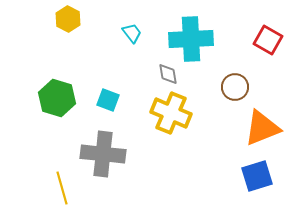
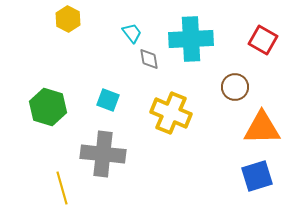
red square: moved 5 px left
gray diamond: moved 19 px left, 15 px up
green hexagon: moved 9 px left, 9 px down
orange triangle: rotated 21 degrees clockwise
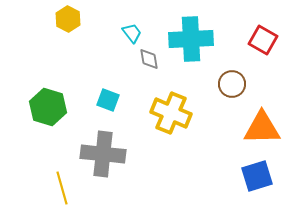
brown circle: moved 3 px left, 3 px up
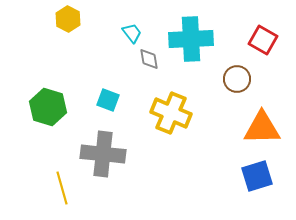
brown circle: moved 5 px right, 5 px up
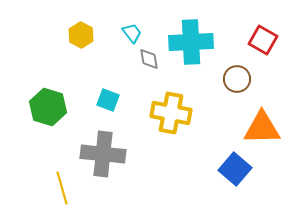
yellow hexagon: moved 13 px right, 16 px down
cyan cross: moved 3 px down
yellow cross: rotated 12 degrees counterclockwise
blue square: moved 22 px left, 7 px up; rotated 32 degrees counterclockwise
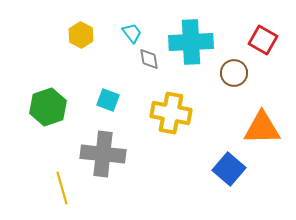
brown circle: moved 3 px left, 6 px up
green hexagon: rotated 24 degrees clockwise
blue square: moved 6 px left
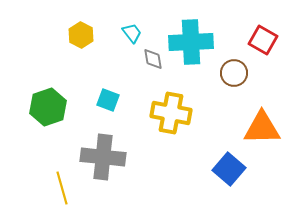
gray diamond: moved 4 px right
gray cross: moved 3 px down
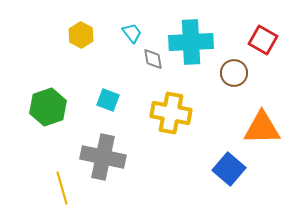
gray cross: rotated 6 degrees clockwise
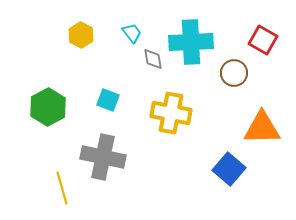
green hexagon: rotated 9 degrees counterclockwise
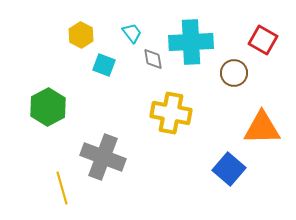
cyan square: moved 4 px left, 35 px up
gray cross: rotated 9 degrees clockwise
